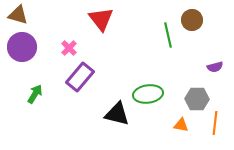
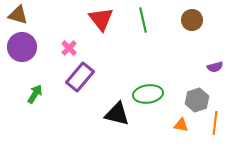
green line: moved 25 px left, 15 px up
gray hexagon: moved 1 px down; rotated 20 degrees counterclockwise
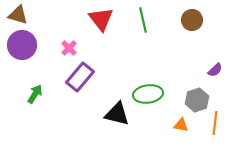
purple circle: moved 2 px up
purple semicircle: moved 3 px down; rotated 28 degrees counterclockwise
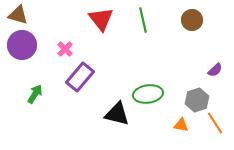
pink cross: moved 4 px left, 1 px down
orange line: rotated 40 degrees counterclockwise
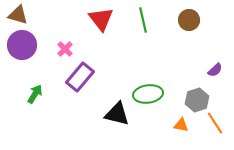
brown circle: moved 3 px left
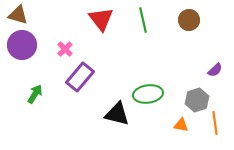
orange line: rotated 25 degrees clockwise
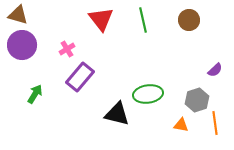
pink cross: moved 2 px right; rotated 14 degrees clockwise
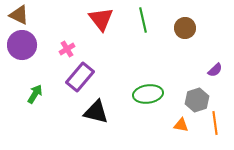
brown triangle: moved 1 px right; rotated 10 degrees clockwise
brown circle: moved 4 px left, 8 px down
black triangle: moved 21 px left, 2 px up
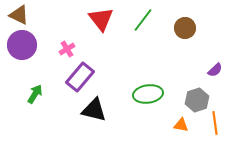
green line: rotated 50 degrees clockwise
black triangle: moved 2 px left, 2 px up
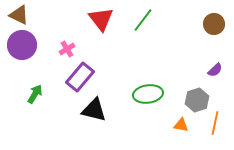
brown circle: moved 29 px right, 4 px up
orange line: rotated 20 degrees clockwise
